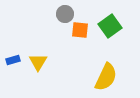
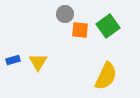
green square: moved 2 px left
yellow semicircle: moved 1 px up
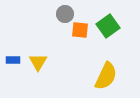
blue rectangle: rotated 16 degrees clockwise
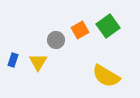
gray circle: moved 9 px left, 26 px down
orange square: rotated 36 degrees counterclockwise
blue rectangle: rotated 72 degrees counterclockwise
yellow semicircle: rotated 96 degrees clockwise
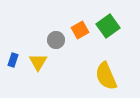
yellow semicircle: rotated 36 degrees clockwise
